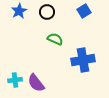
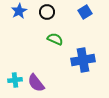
blue square: moved 1 px right, 1 px down
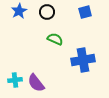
blue square: rotated 16 degrees clockwise
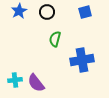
green semicircle: rotated 98 degrees counterclockwise
blue cross: moved 1 px left
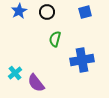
cyan cross: moved 7 px up; rotated 32 degrees counterclockwise
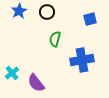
blue square: moved 5 px right, 7 px down
cyan cross: moved 3 px left
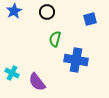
blue star: moved 5 px left
blue cross: moved 6 px left; rotated 20 degrees clockwise
cyan cross: rotated 24 degrees counterclockwise
purple semicircle: moved 1 px right, 1 px up
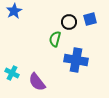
black circle: moved 22 px right, 10 px down
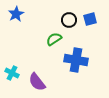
blue star: moved 2 px right, 3 px down
black circle: moved 2 px up
green semicircle: moved 1 px left; rotated 42 degrees clockwise
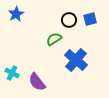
blue cross: rotated 30 degrees clockwise
